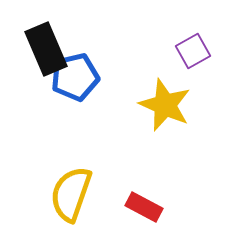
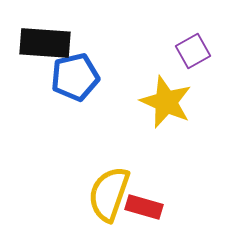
black rectangle: moved 1 px left, 6 px up; rotated 63 degrees counterclockwise
yellow star: moved 1 px right, 3 px up
yellow semicircle: moved 38 px right
red rectangle: rotated 12 degrees counterclockwise
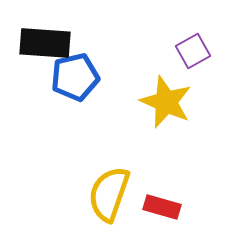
red rectangle: moved 18 px right
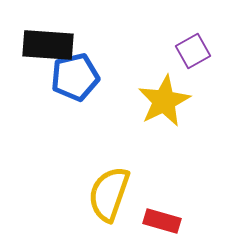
black rectangle: moved 3 px right, 2 px down
yellow star: moved 2 px left, 1 px up; rotated 22 degrees clockwise
red rectangle: moved 14 px down
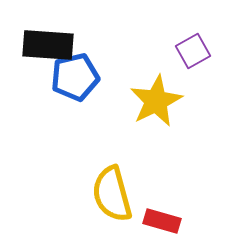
yellow star: moved 8 px left
yellow semicircle: moved 3 px right; rotated 34 degrees counterclockwise
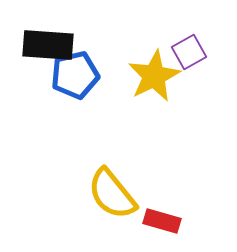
purple square: moved 4 px left, 1 px down
blue pentagon: moved 2 px up
yellow star: moved 2 px left, 25 px up
yellow semicircle: rotated 24 degrees counterclockwise
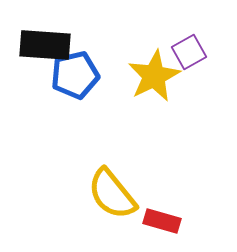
black rectangle: moved 3 px left
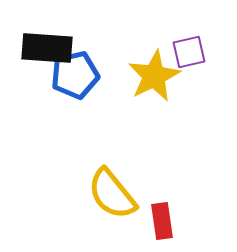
black rectangle: moved 2 px right, 3 px down
purple square: rotated 16 degrees clockwise
red rectangle: rotated 66 degrees clockwise
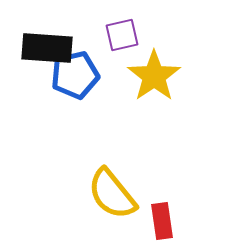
purple square: moved 67 px left, 17 px up
yellow star: rotated 8 degrees counterclockwise
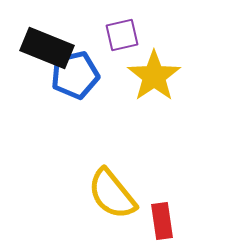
black rectangle: rotated 18 degrees clockwise
